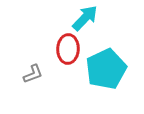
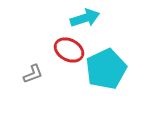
cyan arrow: rotated 28 degrees clockwise
red ellipse: moved 1 px right, 1 px down; rotated 64 degrees counterclockwise
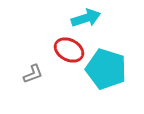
cyan arrow: moved 1 px right
cyan pentagon: rotated 30 degrees counterclockwise
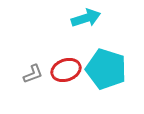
red ellipse: moved 3 px left, 20 px down; rotated 48 degrees counterclockwise
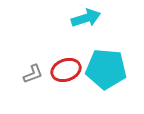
cyan pentagon: rotated 12 degrees counterclockwise
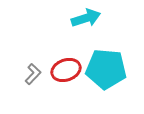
gray L-shape: rotated 25 degrees counterclockwise
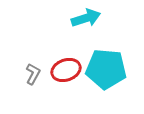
gray L-shape: rotated 15 degrees counterclockwise
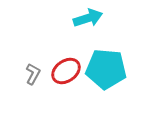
cyan arrow: moved 2 px right
red ellipse: moved 1 px down; rotated 16 degrees counterclockwise
